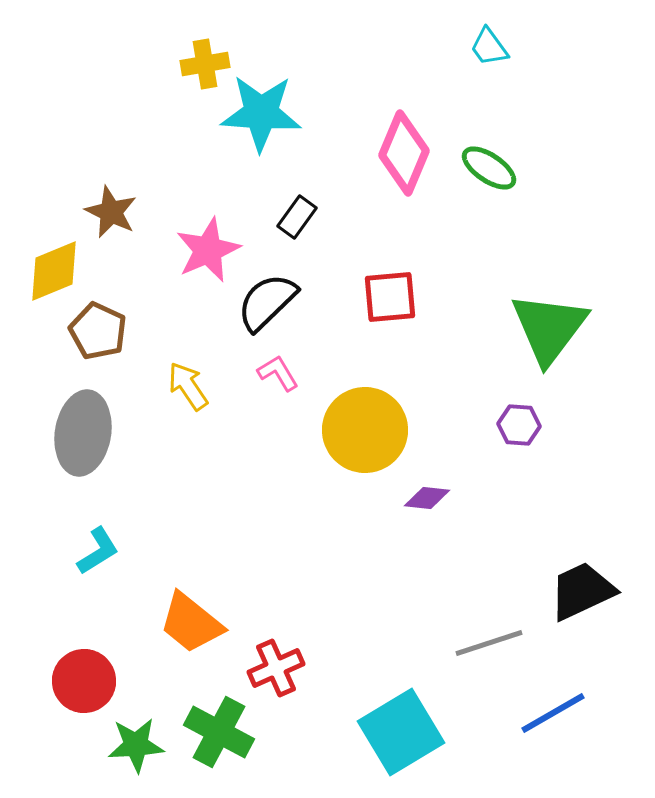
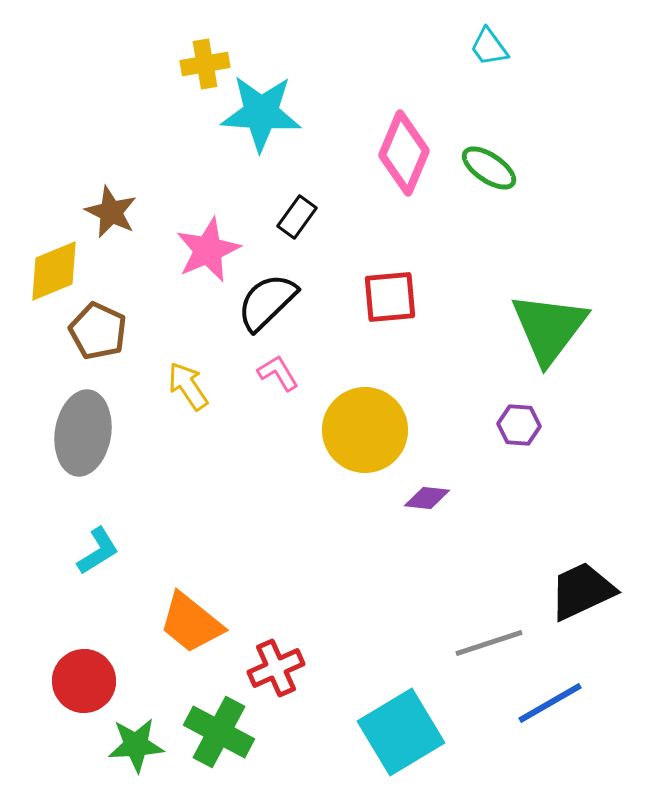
blue line: moved 3 px left, 10 px up
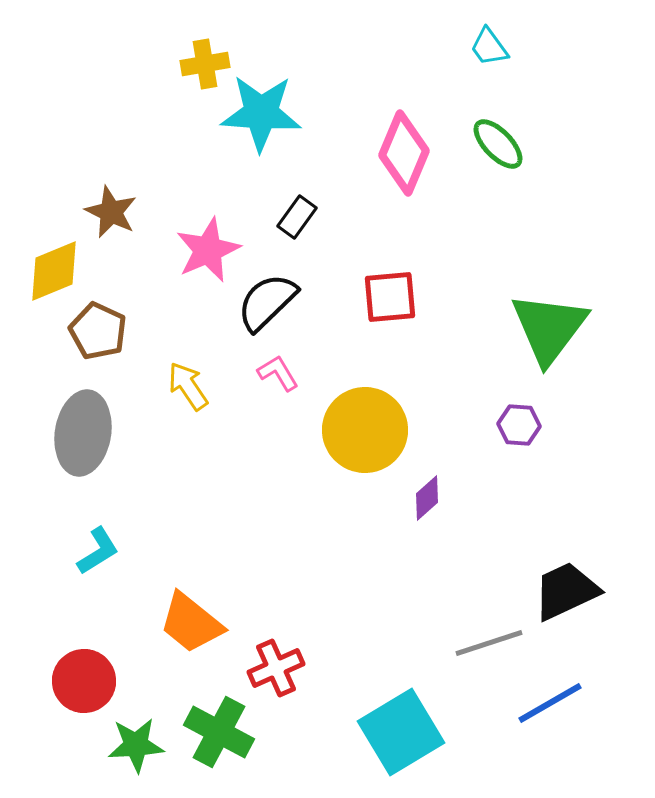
green ellipse: moved 9 px right, 24 px up; rotated 12 degrees clockwise
purple diamond: rotated 48 degrees counterclockwise
black trapezoid: moved 16 px left
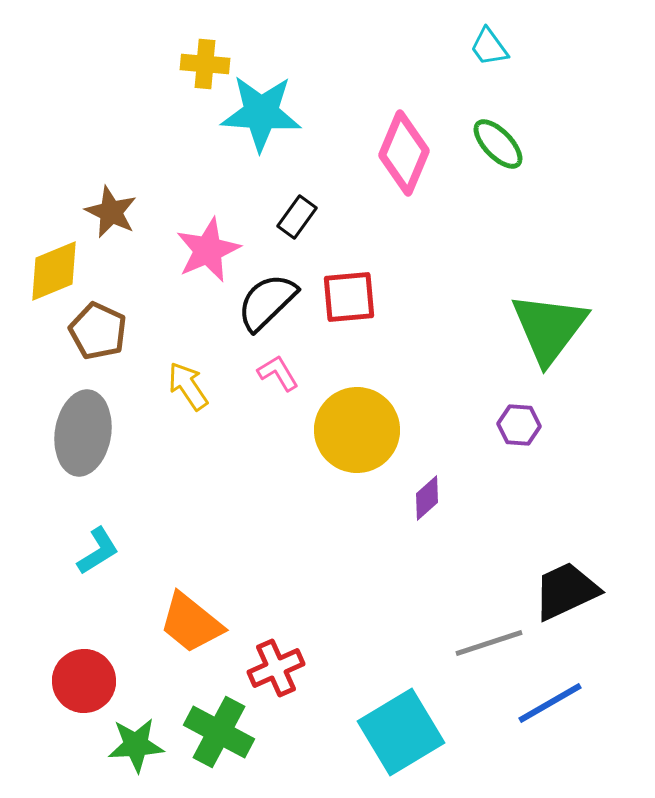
yellow cross: rotated 15 degrees clockwise
red square: moved 41 px left
yellow circle: moved 8 px left
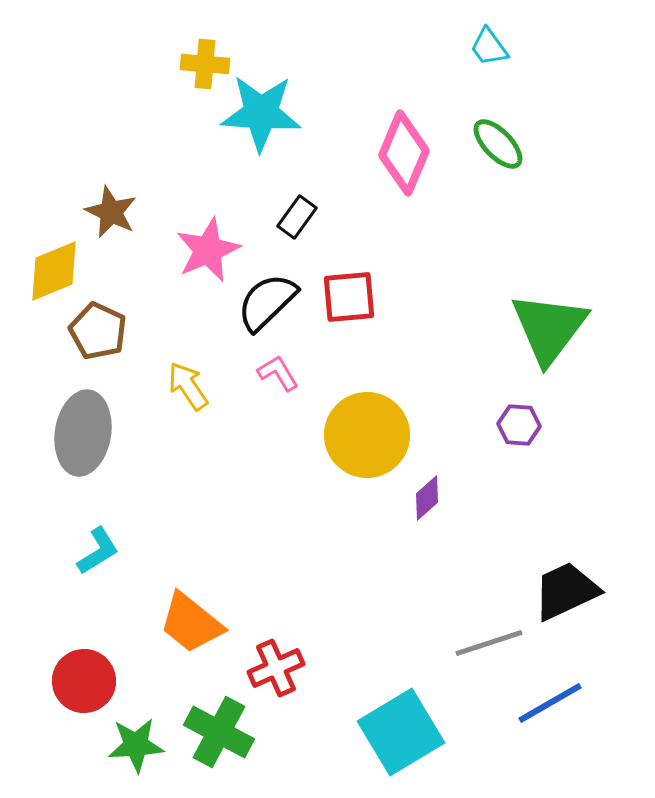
yellow circle: moved 10 px right, 5 px down
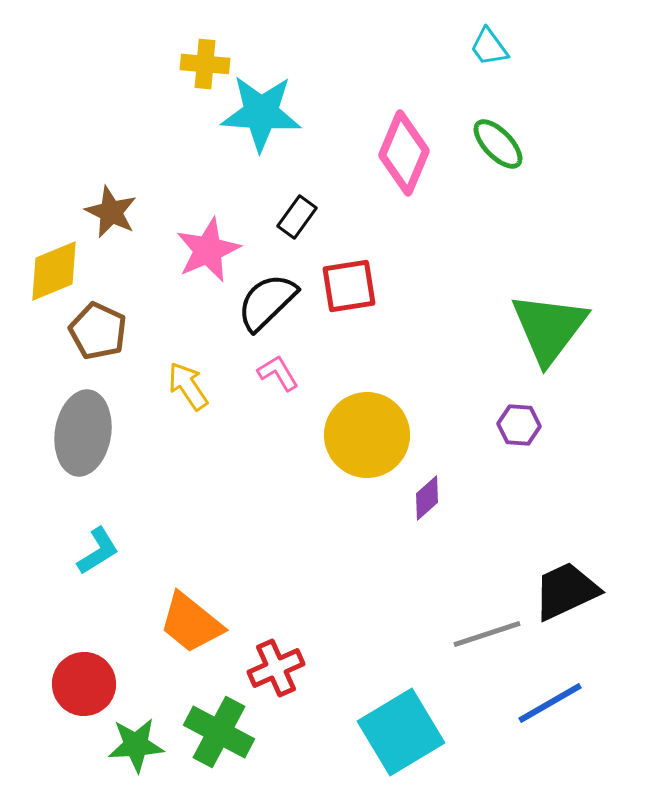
red square: moved 11 px up; rotated 4 degrees counterclockwise
gray line: moved 2 px left, 9 px up
red circle: moved 3 px down
